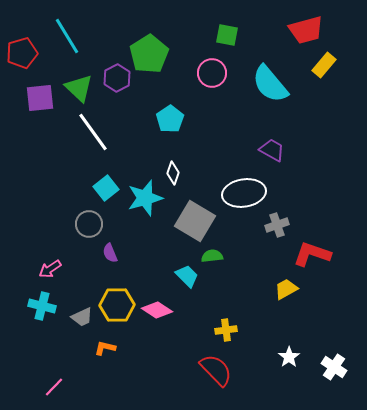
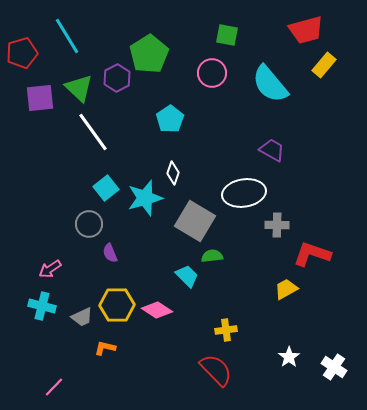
gray cross: rotated 20 degrees clockwise
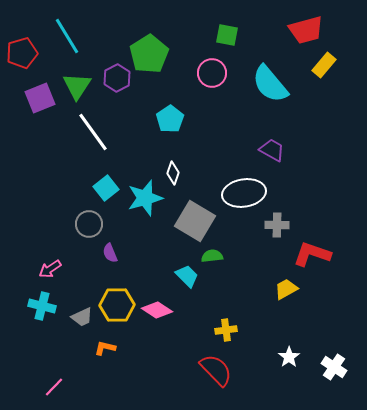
green triangle: moved 2 px left, 2 px up; rotated 20 degrees clockwise
purple square: rotated 16 degrees counterclockwise
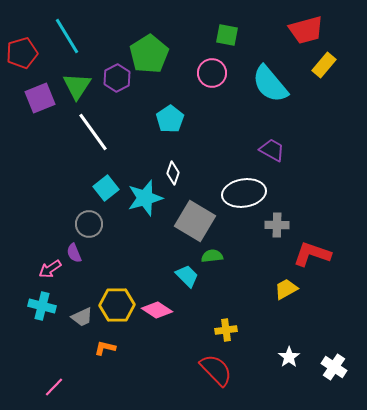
purple semicircle: moved 36 px left
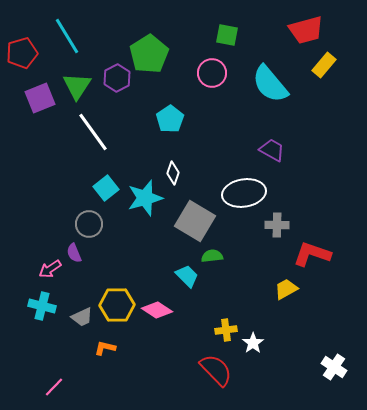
white star: moved 36 px left, 14 px up
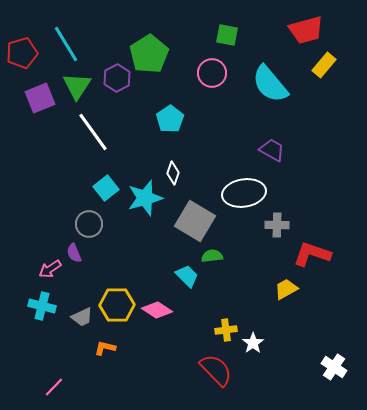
cyan line: moved 1 px left, 8 px down
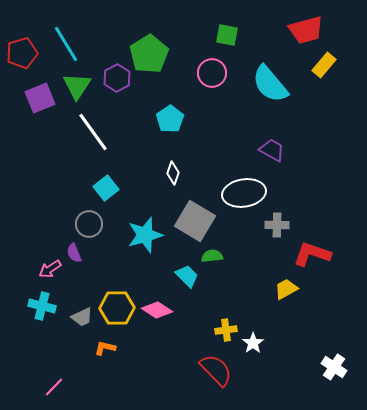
cyan star: moved 37 px down
yellow hexagon: moved 3 px down
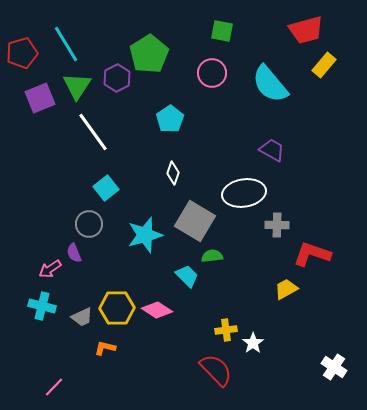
green square: moved 5 px left, 4 px up
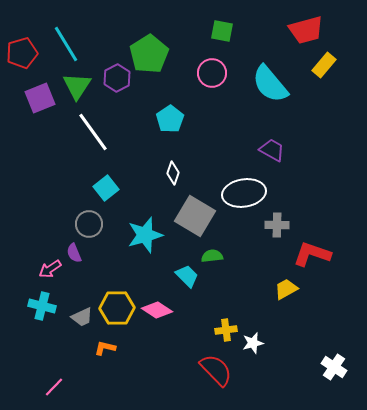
gray square: moved 5 px up
white star: rotated 20 degrees clockwise
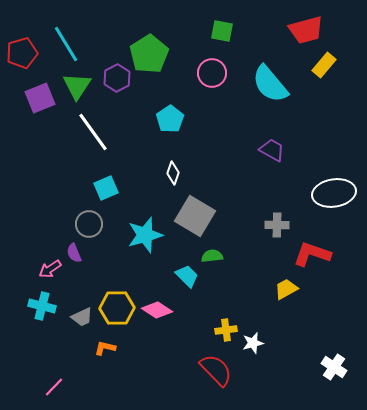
cyan square: rotated 15 degrees clockwise
white ellipse: moved 90 px right
